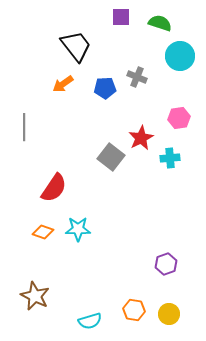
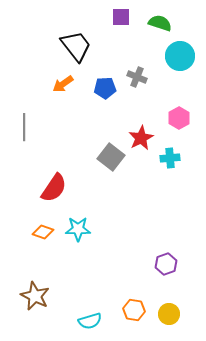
pink hexagon: rotated 20 degrees counterclockwise
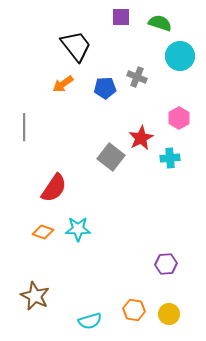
purple hexagon: rotated 15 degrees clockwise
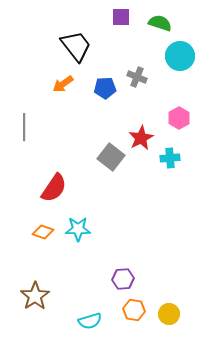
purple hexagon: moved 43 px left, 15 px down
brown star: rotated 12 degrees clockwise
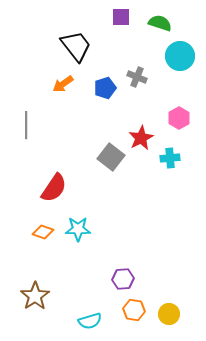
blue pentagon: rotated 15 degrees counterclockwise
gray line: moved 2 px right, 2 px up
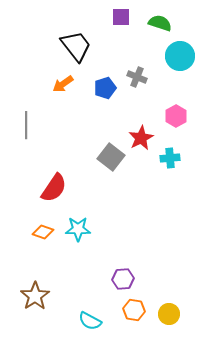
pink hexagon: moved 3 px left, 2 px up
cyan semicircle: rotated 45 degrees clockwise
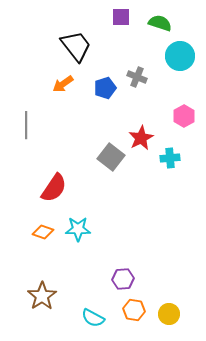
pink hexagon: moved 8 px right
brown star: moved 7 px right
cyan semicircle: moved 3 px right, 3 px up
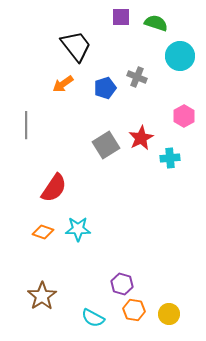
green semicircle: moved 4 px left
gray square: moved 5 px left, 12 px up; rotated 20 degrees clockwise
purple hexagon: moved 1 px left, 5 px down; rotated 20 degrees clockwise
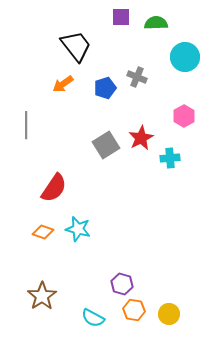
green semicircle: rotated 20 degrees counterclockwise
cyan circle: moved 5 px right, 1 px down
cyan star: rotated 15 degrees clockwise
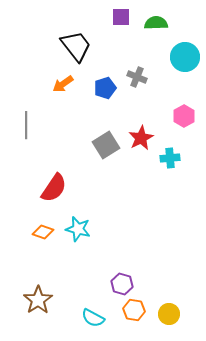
brown star: moved 4 px left, 4 px down
